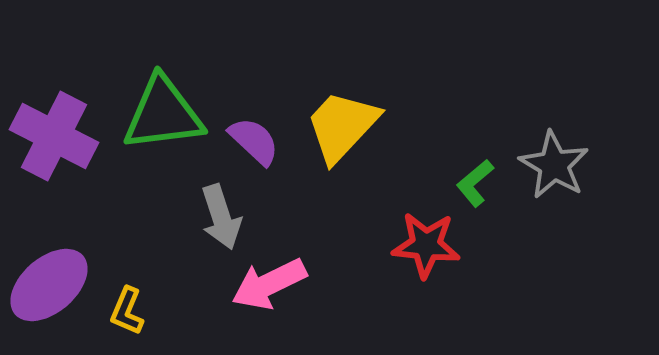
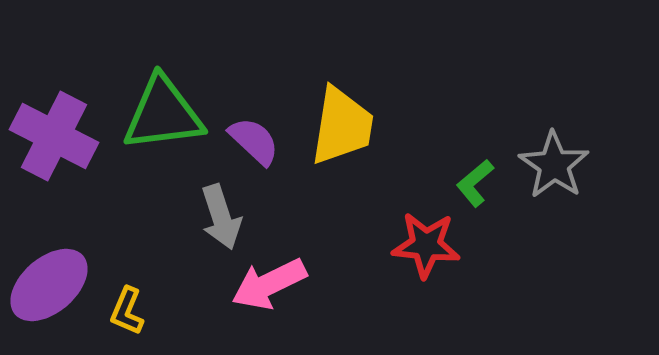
yellow trapezoid: rotated 146 degrees clockwise
gray star: rotated 4 degrees clockwise
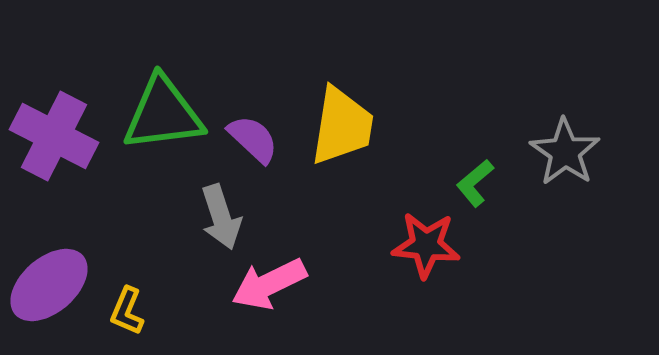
purple semicircle: moved 1 px left, 2 px up
gray star: moved 11 px right, 13 px up
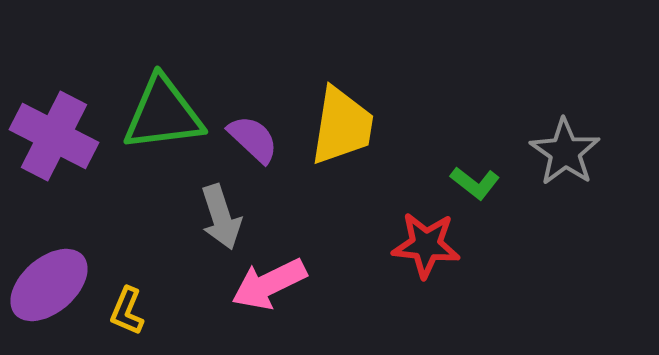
green L-shape: rotated 102 degrees counterclockwise
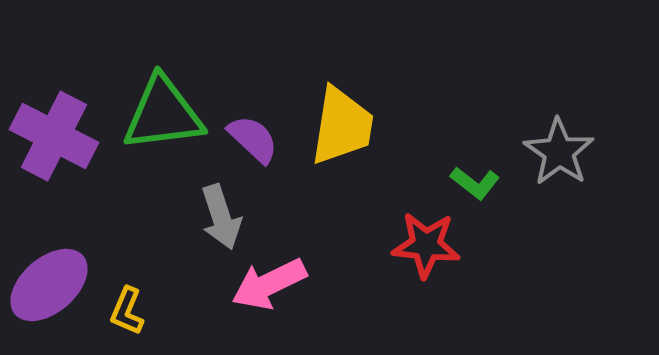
gray star: moved 6 px left
